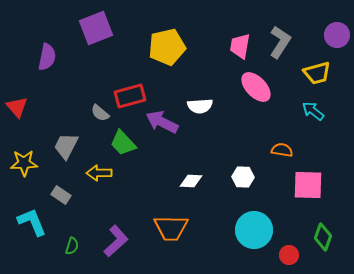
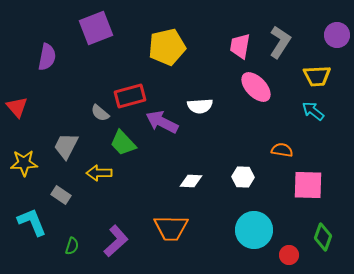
yellow trapezoid: moved 3 px down; rotated 12 degrees clockwise
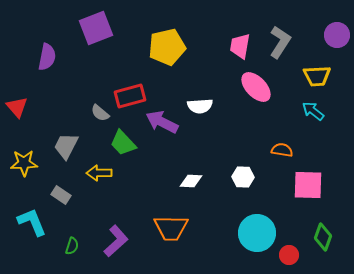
cyan circle: moved 3 px right, 3 px down
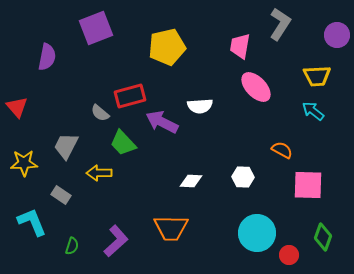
gray L-shape: moved 18 px up
orange semicircle: rotated 20 degrees clockwise
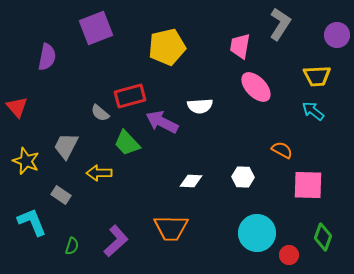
green trapezoid: moved 4 px right
yellow star: moved 2 px right, 2 px up; rotated 24 degrees clockwise
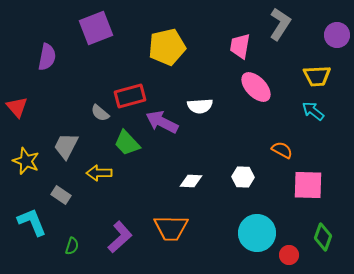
purple L-shape: moved 4 px right, 4 px up
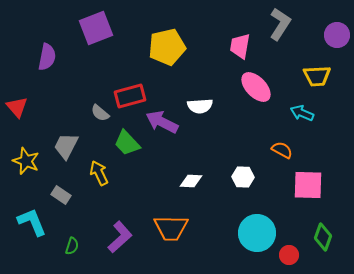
cyan arrow: moved 11 px left, 2 px down; rotated 15 degrees counterclockwise
yellow arrow: rotated 65 degrees clockwise
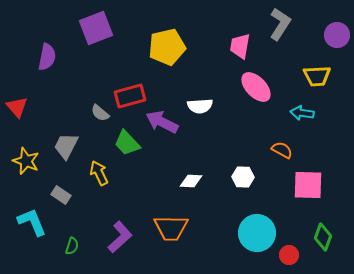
cyan arrow: rotated 15 degrees counterclockwise
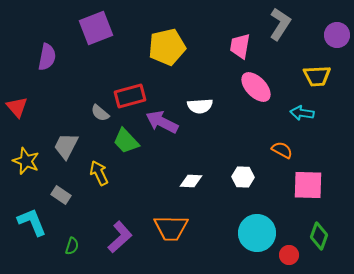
green trapezoid: moved 1 px left, 2 px up
green diamond: moved 4 px left, 1 px up
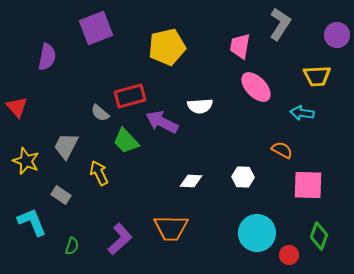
purple L-shape: moved 2 px down
